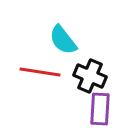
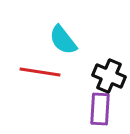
black cross: moved 19 px right
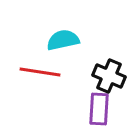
cyan semicircle: rotated 116 degrees clockwise
purple rectangle: moved 1 px left
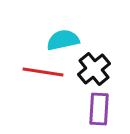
red line: moved 3 px right
black cross: moved 15 px left, 7 px up; rotated 28 degrees clockwise
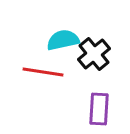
black cross: moved 15 px up
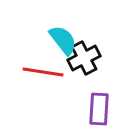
cyan semicircle: rotated 64 degrees clockwise
black cross: moved 10 px left, 4 px down; rotated 12 degrees clockwise
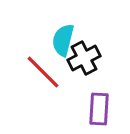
cyan semicircle: rotated 128 degrees counterclockwise
red line: rotated 36 degrees clockwise
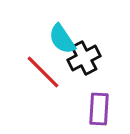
cyan semicircle: moved 1 px left, 1 px up; rotated 48 degrees counterclockwise
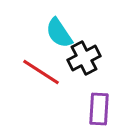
cyan semicircle: moved 3 px left, 6 px up
red line: moved 2 px left; rotated 12 degrees counterclockwise
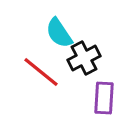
red line: rotated 6 degrees clockwise
purple rectangle: moved 5 px right, 11 px up
